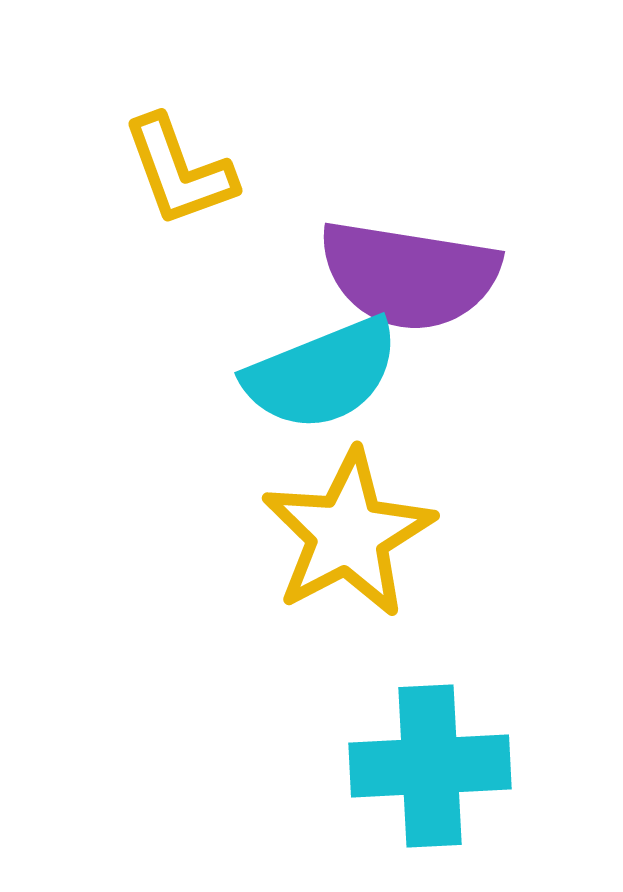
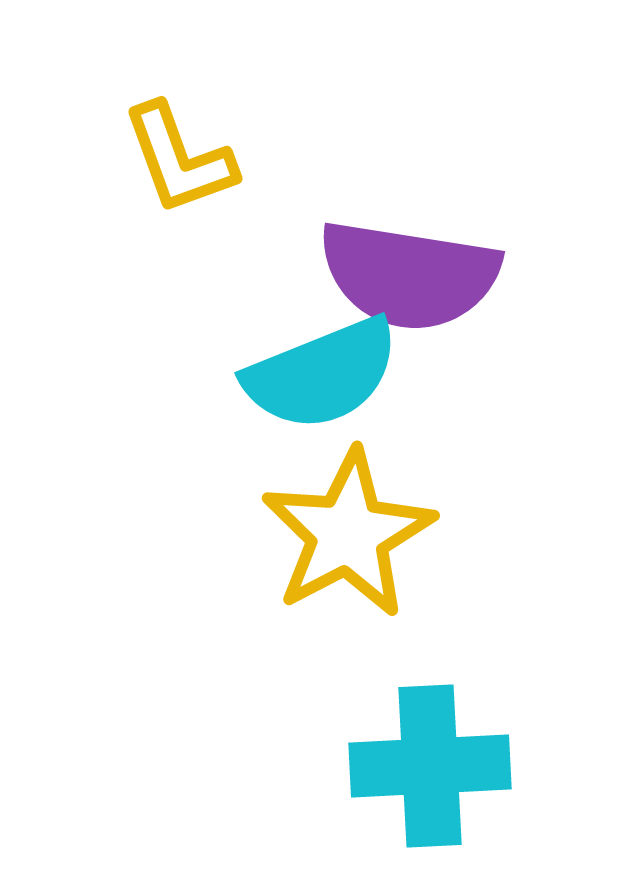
yellow L-shape: moved 12 px up
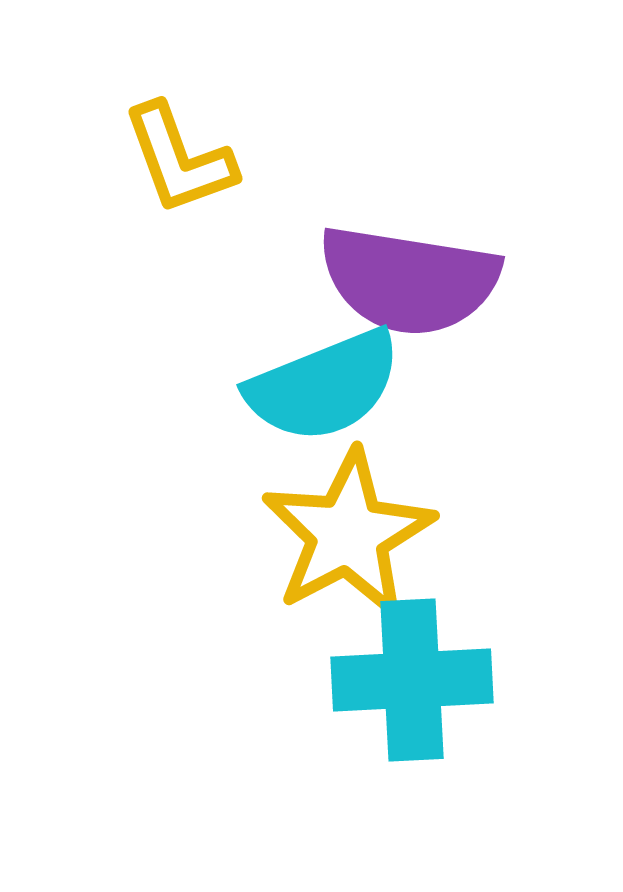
purple semicircle: moved 5 px down
cyan semicircle: moved 2 px right, 12 px down
cyan cross: moved 18 px left, 86 px up
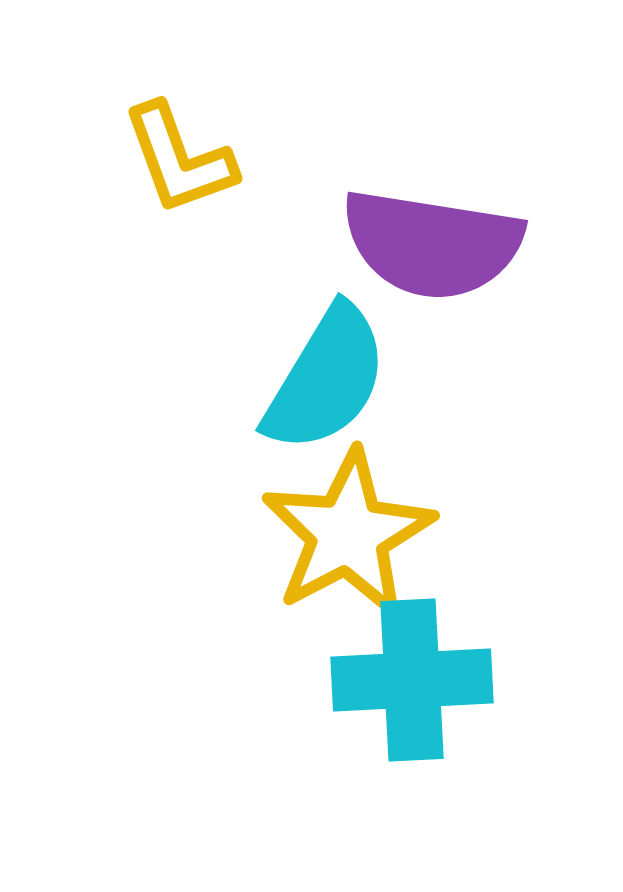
purple semicircle: moved 23 px right, 36 px up
cyan semicircle: moved 2 px right, 7 px up; rotated 37 degrees counterclockwise
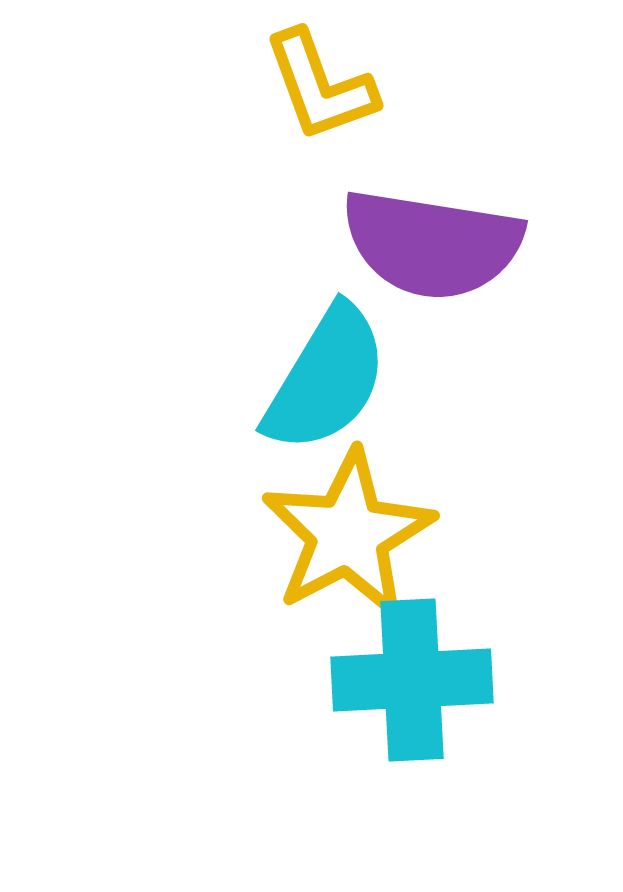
yellow L-shape: moved 141 px right, 73 px up
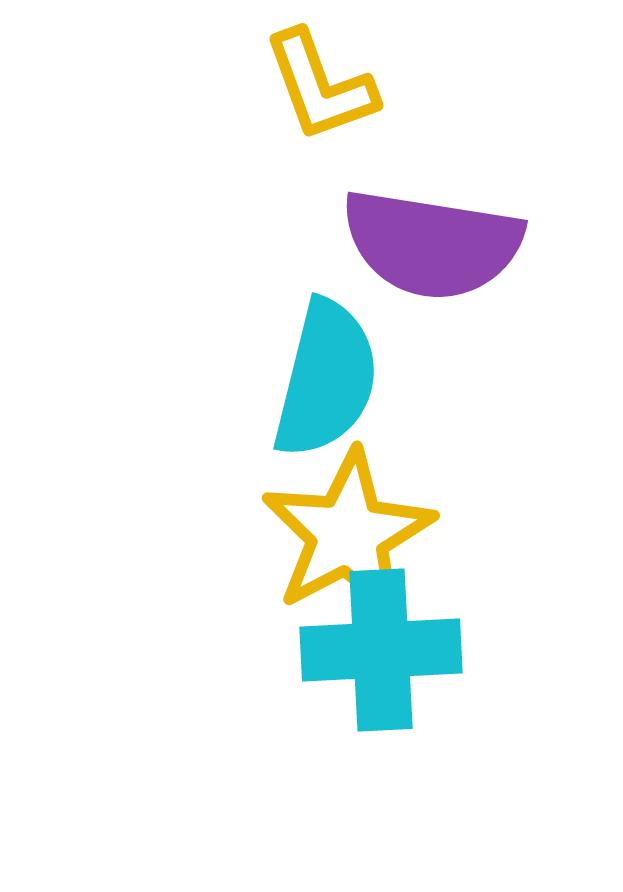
cyan semicircle: rotated 17 degrees counterclockwise
cyan cross: moved 31 px left, 30 px up
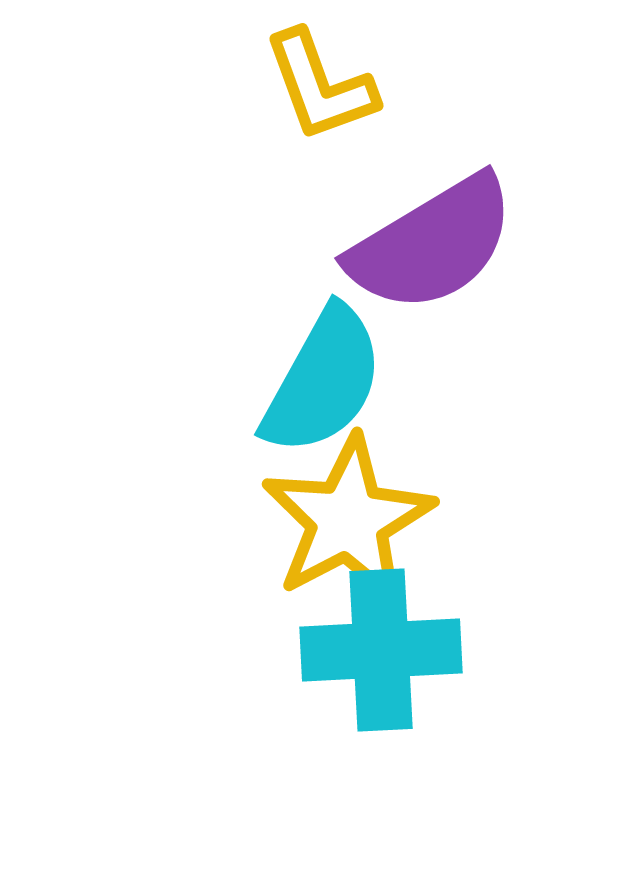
purple semicircle: rotated 40 degrees counterclockwise
cyan semicircle: moved 3 px left, 2 px down; rotated 15 degrees clockwise
yellow star: moved 14 px up
